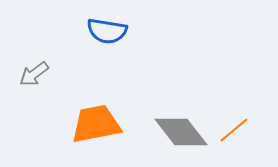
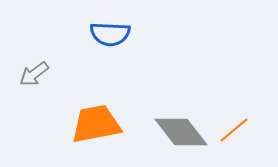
blue semicircle: moved 3 px right, 3 px down; rotated 6 degrees counterclockwise
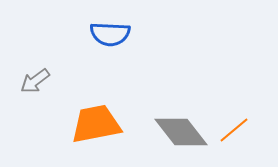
gray arrow: moved 1 px right, 7 px down
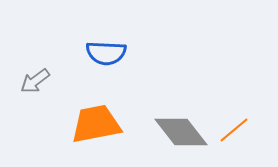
blue semicircle: moved 4 px left, 19 px down
